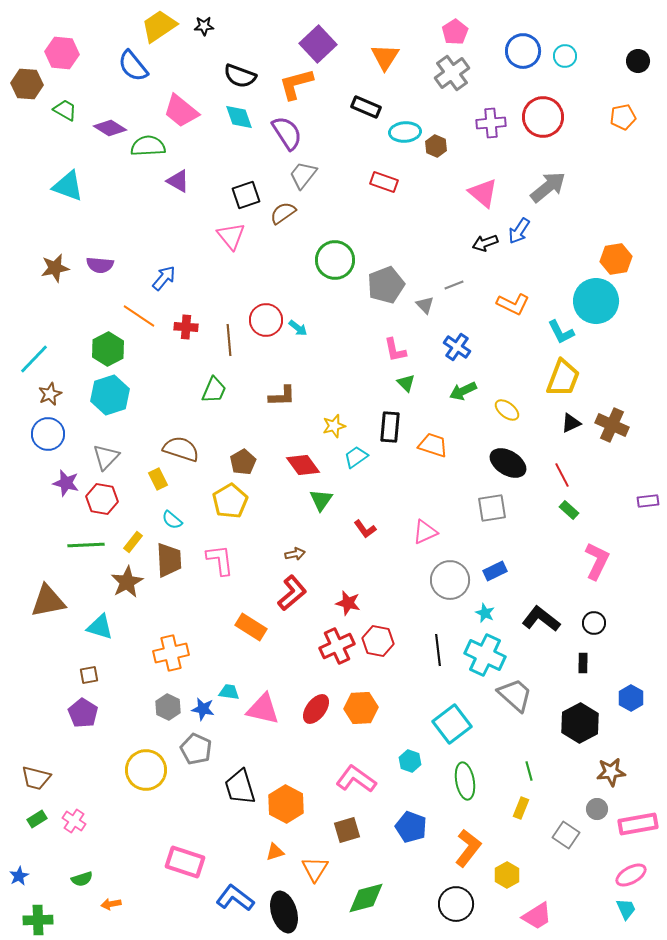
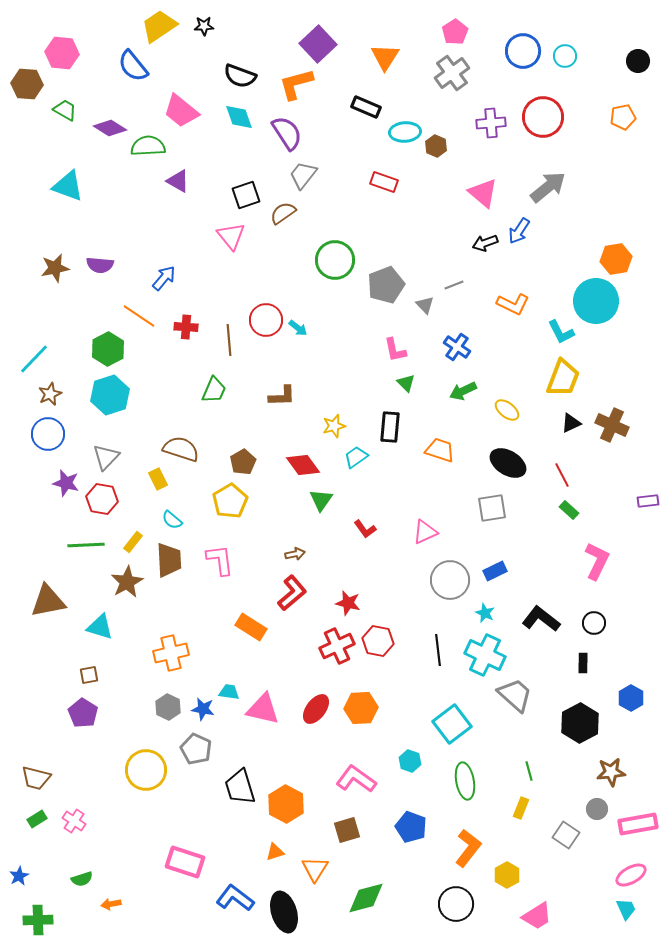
orange trapezoid at (433, 445): moved 7 px right, 5 px down
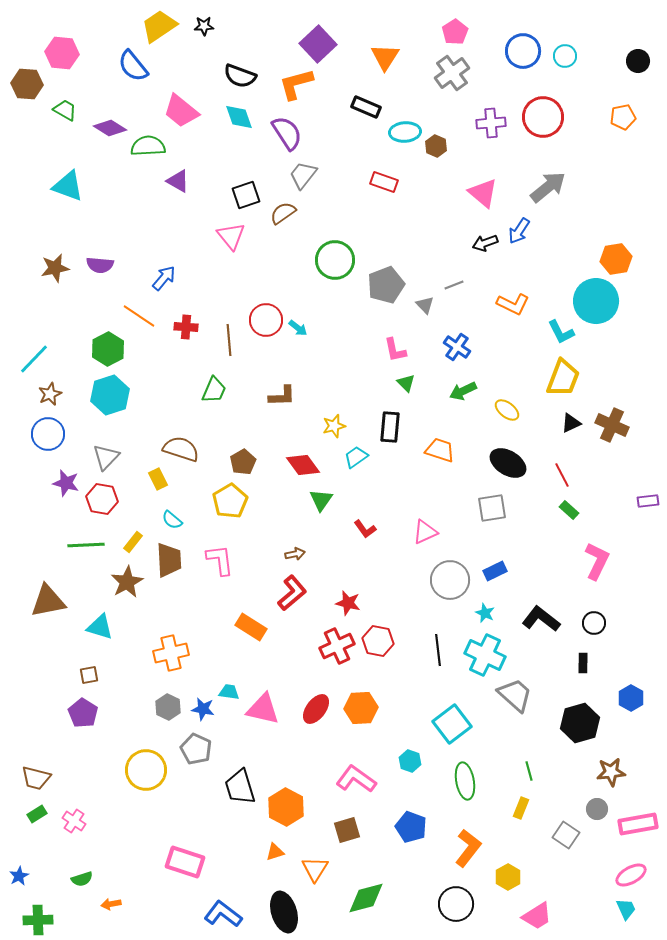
black hexagon at (580, 723): rotated 12 degrees clockwise
orange hexagon at (286, 804): moved 3 px down
green rectangle at (37, 819): moved 5 px up
yellow hexagon at (507, 875): moved 1 px right, 2 px down
blue L-shape at (235, 898): moved 12 px left, 16 px down
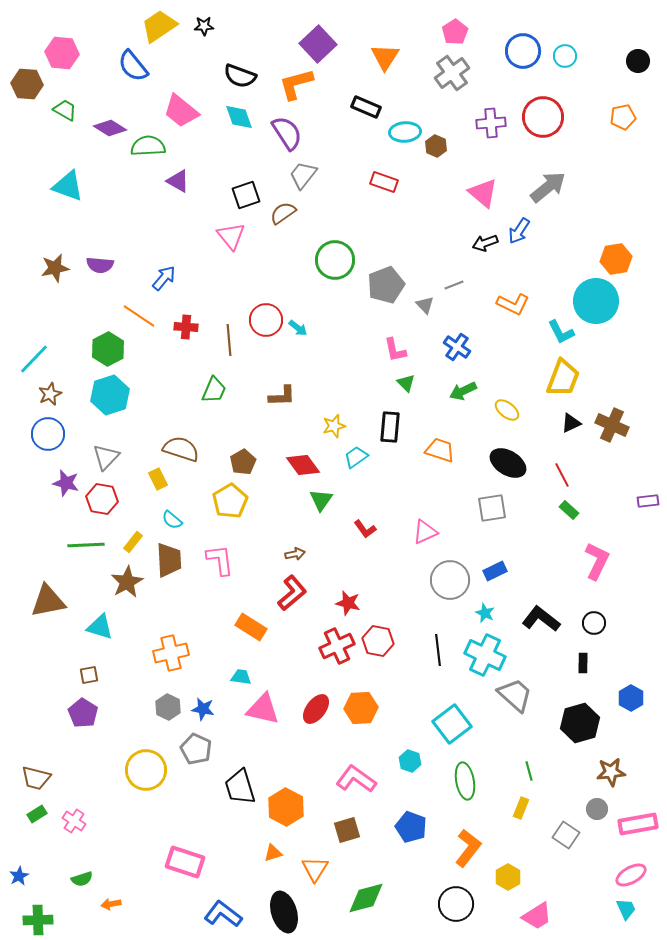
cyan trapezoid at (229, 692): moved 12 px right, 15 px up
orange triangle at (275, 852): moved 2 px left, 1 px down
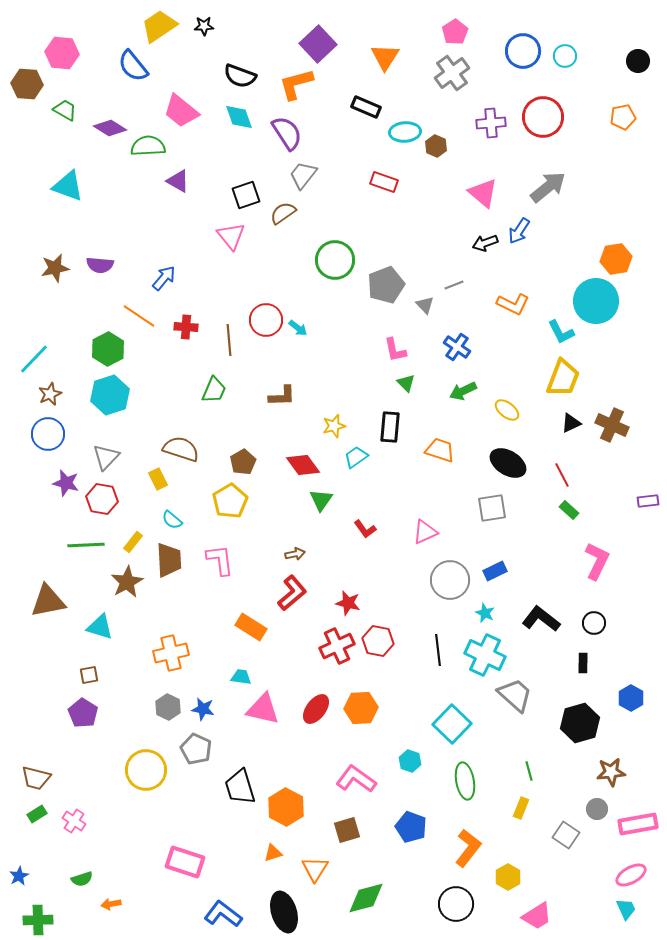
cyan square at (452, 724): rotated 9 degrees counterclockwise
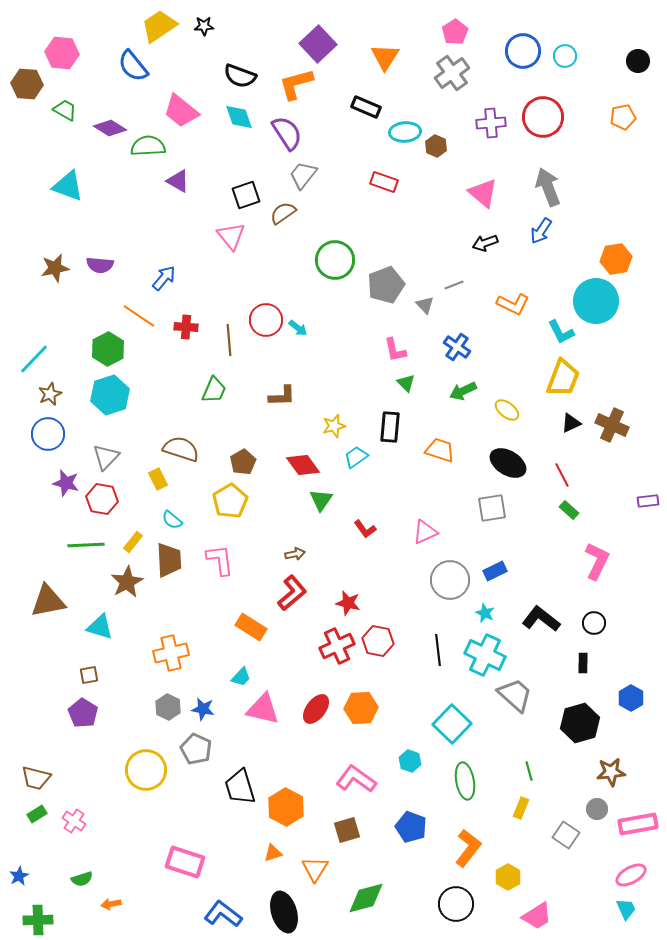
gray arrow at (548, 187): rotated 72 degrees counterclockwise
blue arrow at (519, 231): moved 22 px right
cyan trapezoid at (241, 677): rotated 125 degrees clockwise
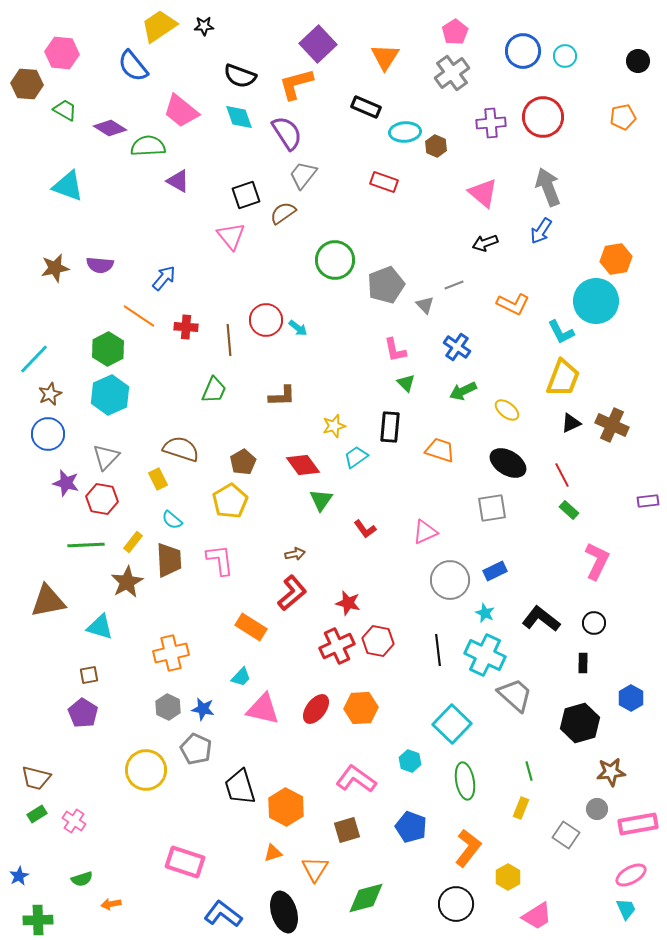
cyan hexagon at (110, 395): rotated 6 degrees counterclockwise
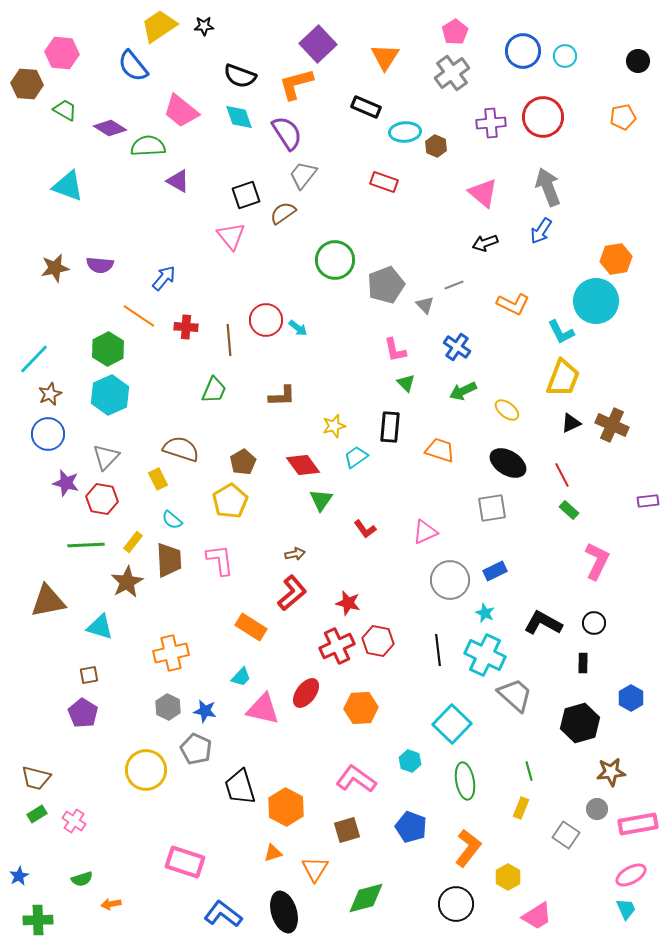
black L-shape at (541, 619): moved 2 px right, 4 px down; rotated 9 degrees counterclockwise
blue star at (203, 709): moved 2 px right, 2 px down
red ellipse at (316, 709): moved 10 px left, 16 px up
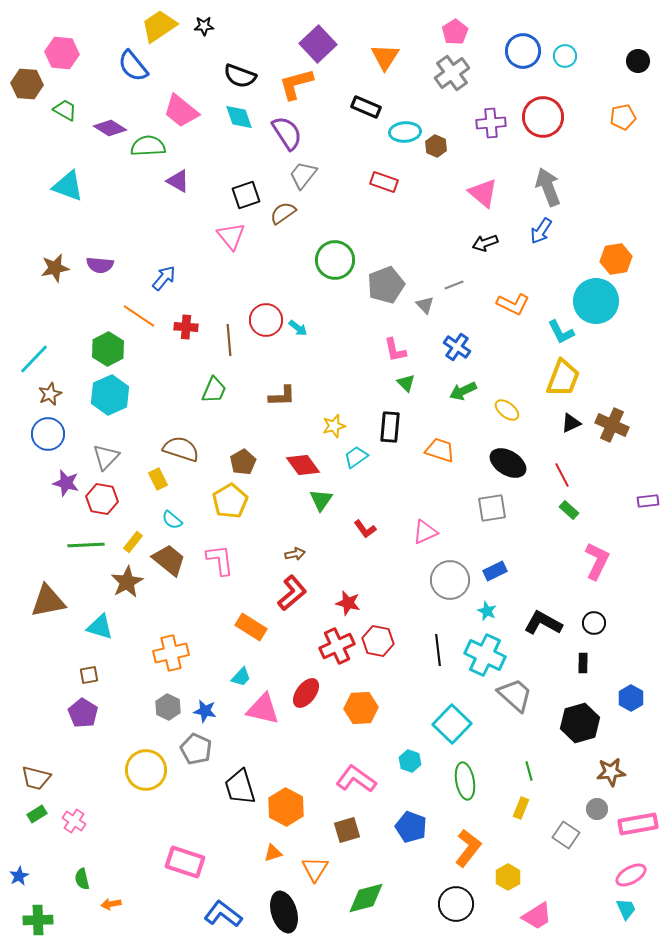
brown trapezoid at (169, 560): rotated 48 degrees counterclockwise
cyan star at (485, 613): moved 2 px right, 2 px up
green semicircle at (82, 879): rotated 95 degrees clockwise
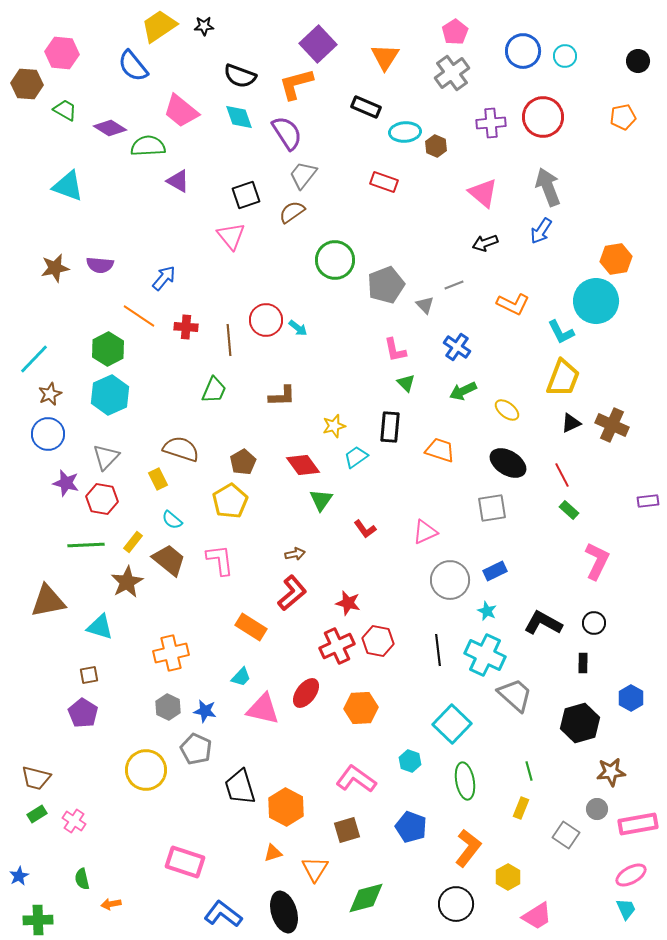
brown semicircle at (283, 213): moved 9 px right, 1 px up
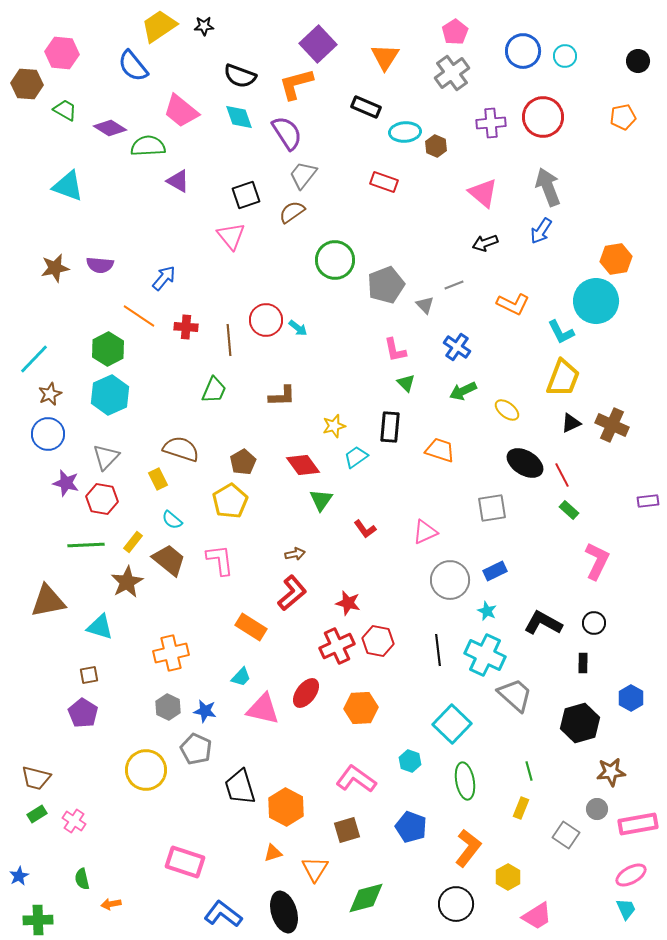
black ellipse at (508, 463): moved 17 px right
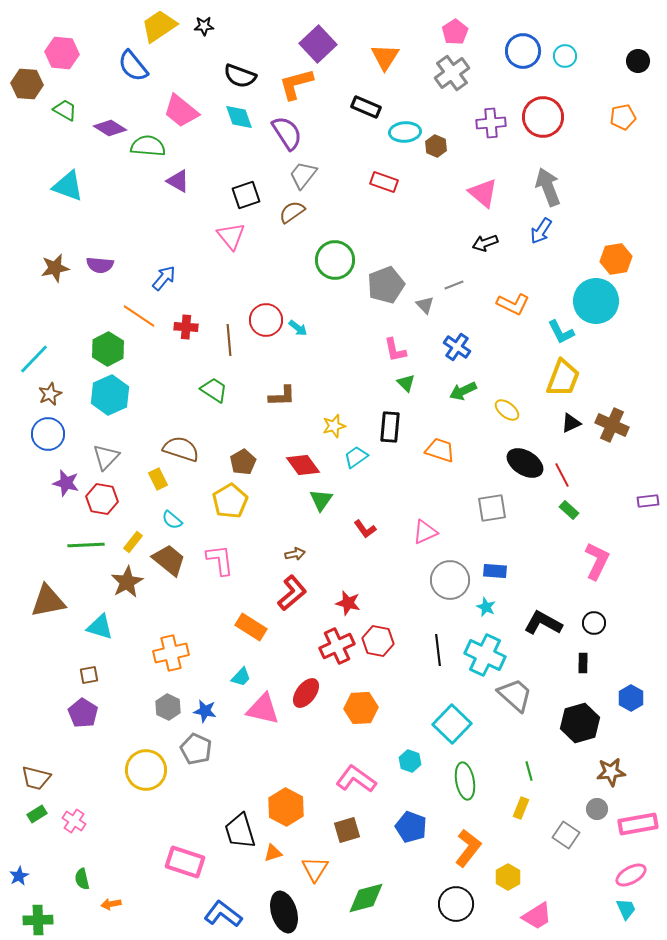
green semicircle at (148, 146): rotated 8 degrees clockwise
green trapezoid at (214, 390): rotated 80 degrees counterclockwise
blue rectangle at (495, 571): rotated 30 degrees clockwise
cyan star at (487, 611): moved 1 px left, 4 px up
black trapezoid at (240, 787): moved 44 px down
